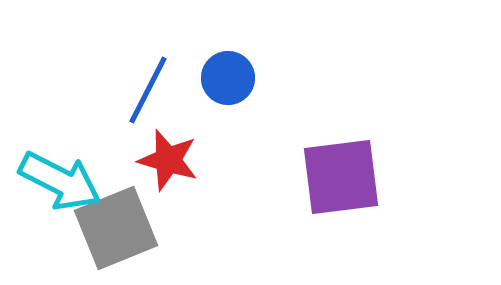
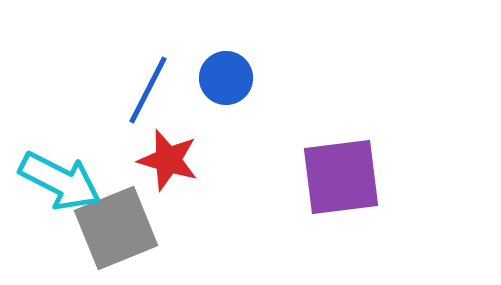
blue circle: moved 2 px left
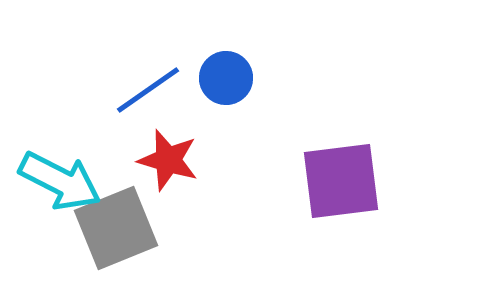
blue line: rotated 28 degrees clockwise
purple square: moved 4 px down
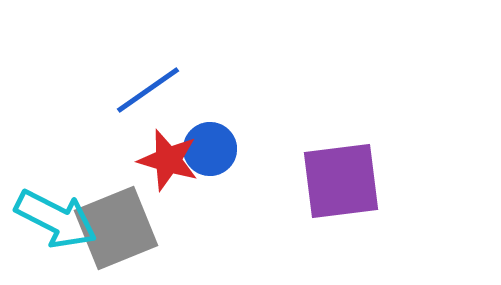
blue circle: moved 16 px left, 71 px down
cyan arrow: moved 4 px left, 38 px down
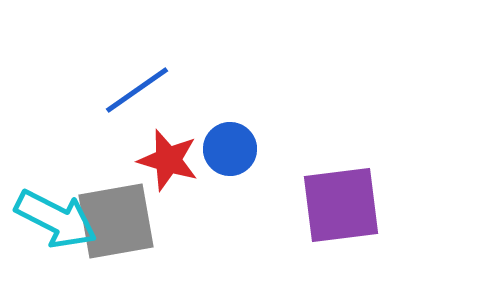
blue line: moved 11 px left
blue circle: moved 20 px right
purple square: moved 24 px down
gray square: moved 7 px up; rotated 12 degrees clockwise
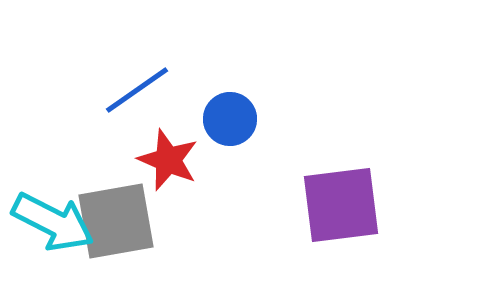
blue circle: moved 30 px up
red star: rotated 6 degrees clockwise
cyan arrow: moved 3 px left, 3 px down
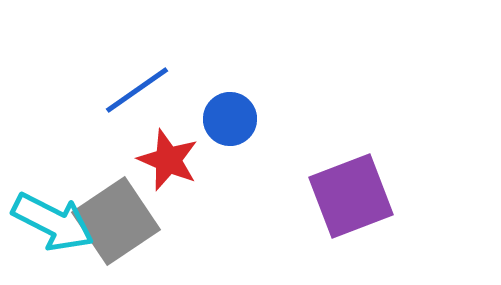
purple square: moved 10 px right, 9 px up; rotated 14 degrees counterclockwise
gray square: rotated 24 degrees counterclockwise
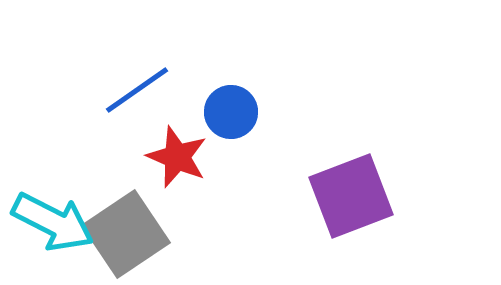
blue circle: moved 1 px right, 7 px up
red star: moved 9 px right, 3 px up
gray square: moved 10 px right, 13 px down
